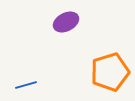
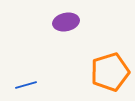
purple ellipse: rotated 15 degrees clockwise
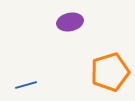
purple ellipse: moved 4 px right
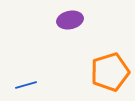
purple ellipse: moved 2 px up
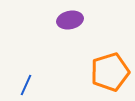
blue line: rotated 50 degrees counterclockwise
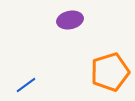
blue line: rotated 30 degrees clockwise
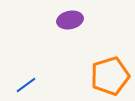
orange pentagon: moved 4 px down
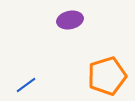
orange pentagon: moved 3 px left
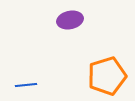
blue line: rotated 30 degrees clockwise
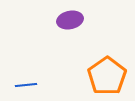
orange pentagon: rotated 18 degrees counterclockwise
